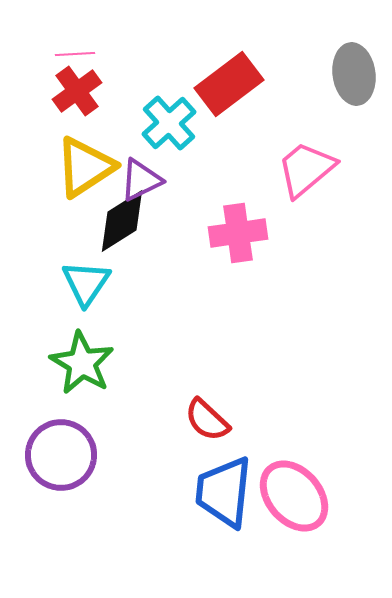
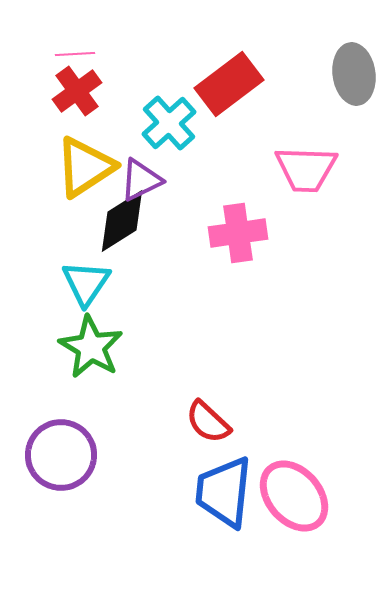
pink trapezoid: rotated 138 degrees counterclockwise
green star: moved 9 px right, 16 px up
red semicircle: moved 1 px right, 2 px down
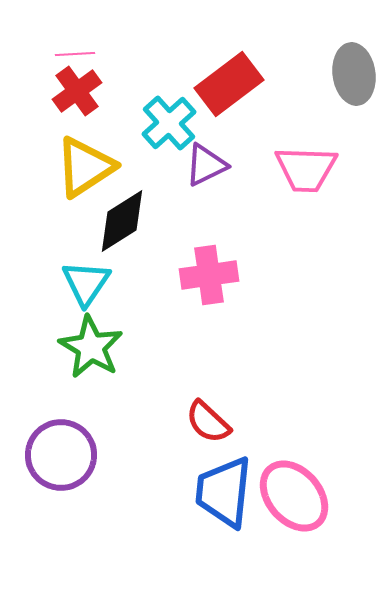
purple triangle: moved 65 px right, 15 px up
pink cross: moved 29 px left, 42 px down
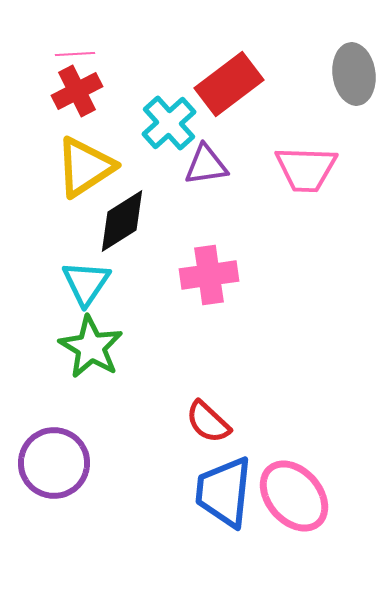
red cross: rotated 9 degrees clockwise
purple triangle: rotated 18 degrees clockwise
purple circle: moved 7 px left, 8 px down
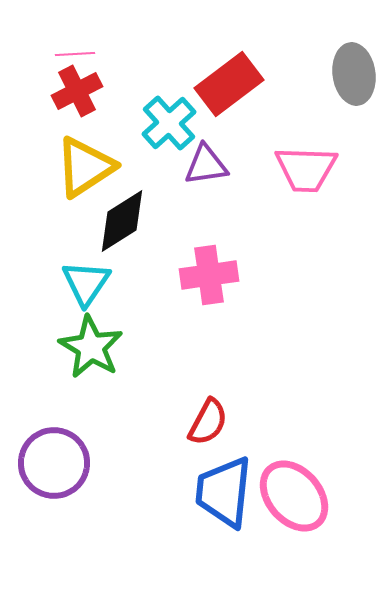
red semicircle: rotated 105 degrees counterclockwise
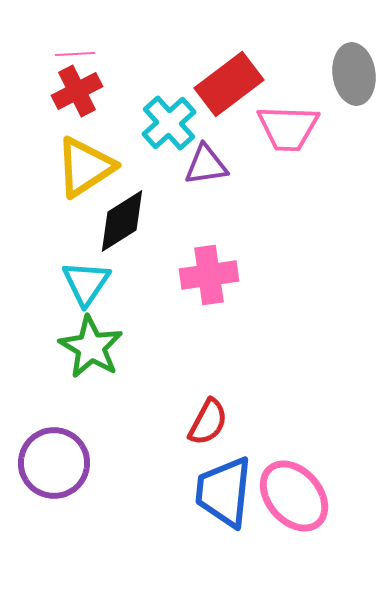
pink trapezoid: moved 18 px left, 41 px up
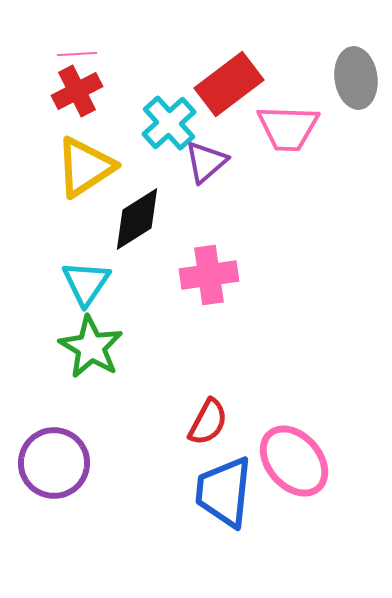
pink line: moved 2 px right
gray ellipse: moved 2 px right, 4 px down
purple triangle: moved 3 px up; rotated 33 degrees counterclockwise
black diamond: moved 15 px right, 2 px up
pink ellipse: moved 35 px up
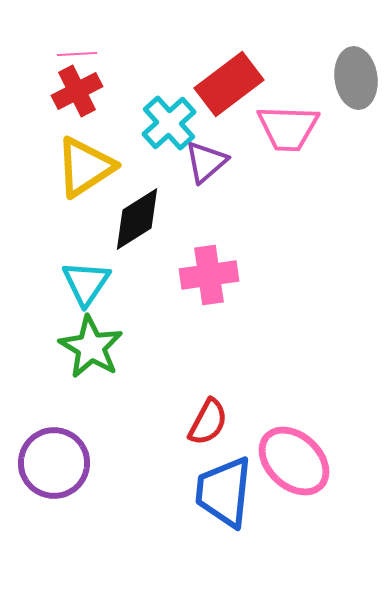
pink ellipse: rotated 6 degrees counterclockwise
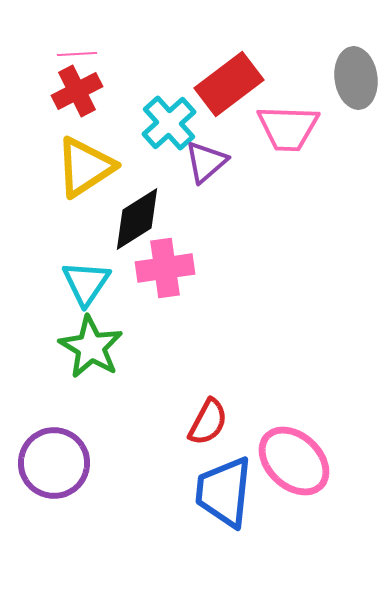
pink cross: moved 44 px left, 7 px up
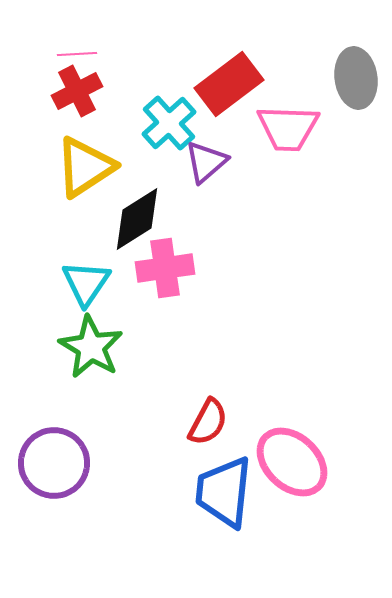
pink ellipse: moved 2 px left, 1 px down
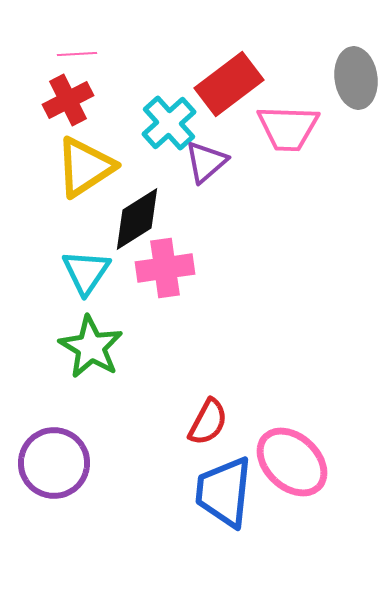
red cross: moved 9 px left, 9 px down
cyan triangle: moved 11 px up
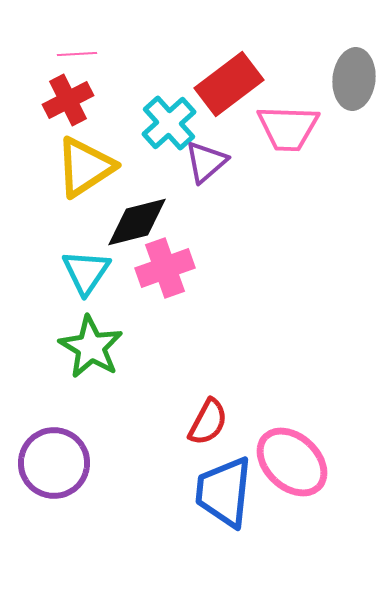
gray ellipse: moved 2 px left, 1 px down; rotated 14 degrees clockwise
black diamond: moved 3 px down; rotated 18 degrees clockwise
pink cross: rotated 12 degrees counterclockwise
